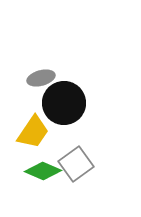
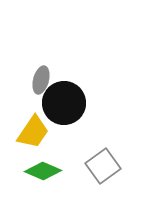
gray ellipse: moved 2 px down; rotated 60 degrees counterclockwise
gray square: moved 27 px right, 2 px down
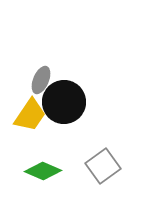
gray ellipse: rotated 8 degrees clockwise
black circle: moved 1 px up
yellow trapezoid: moved 3 px left, 17 px up
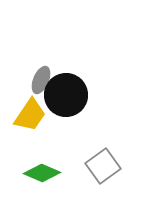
black circle: moved 2 px right, 7 px up
green diamond: moved 1 px left, 2 px down
